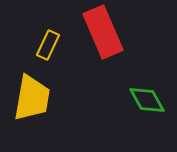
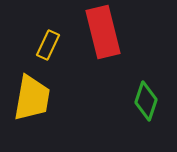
red rectangle: rotated 9 degrees clockwise
green diamond: moved 1 px left, 1 px down; rotated 48 degrees clockwise
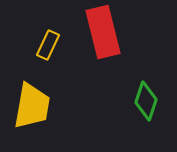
yellow trapezoid: moved 8 px down
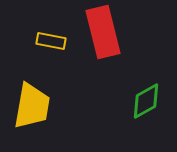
yellow rectangle: moved 3 px right, 4 px up; rotated 76 degrees clockwise
green diamond: rotated 42 degrees clockwise
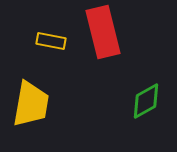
yellow trapezoid: moved 1 px left, 2 px up
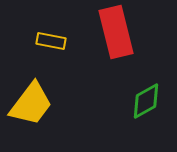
red rectangle: moved 13 px right
yellow trapezoid: rotated 27 degrees clockwise
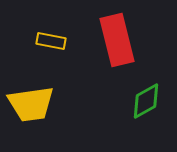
red rectangle: moved 1 px right, 8 px down
yellow trapezoid: rotated 45 degrees clockwise
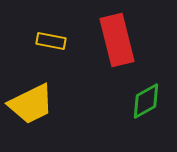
yellow trapezoid: rotated 18 degrees counterclockwise
